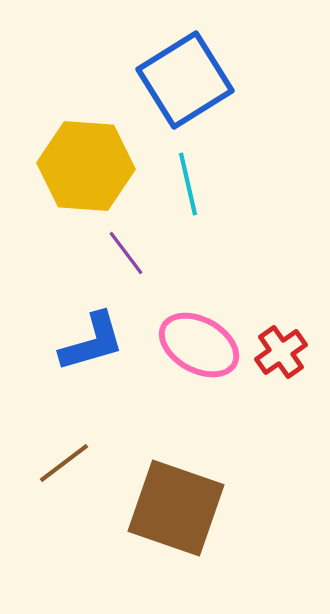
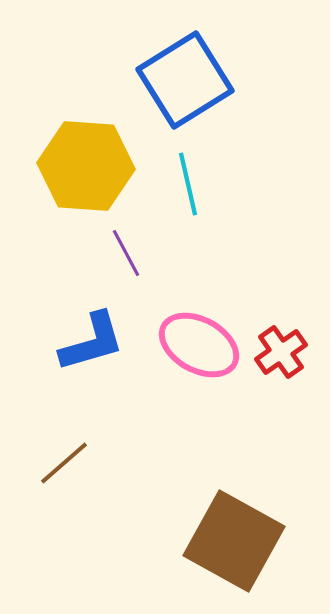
purple line: rotated 9 degrees clockwise
brown line: rotated 4 degrees counterclockwise
brown square: moved 58 px right, 33 px down; rotated 10 degrees clockwise
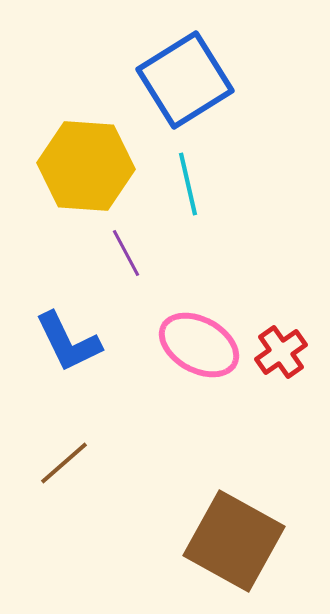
blue L-shape: moved 24 px left; rotated 80 degrees clockwise
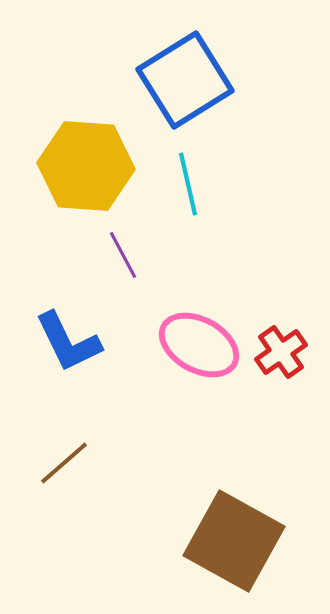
purple line: moved 3 px left, 2 px down
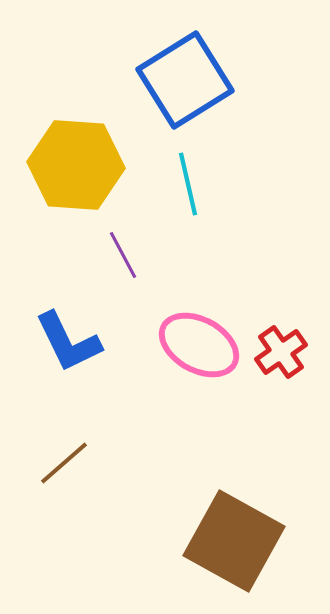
yellow hexagon: moved 10 px left, 1 px up
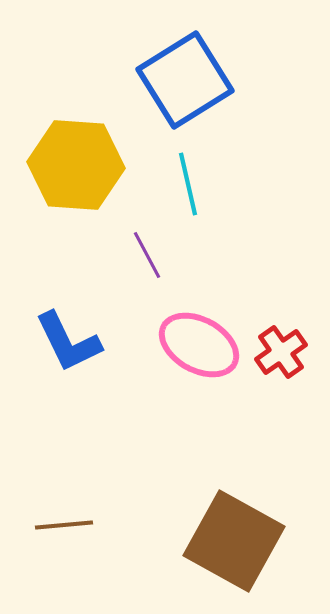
purple line: moved 24 px right
brown line: moved 62 px down; rotated 36 degrees clockwise
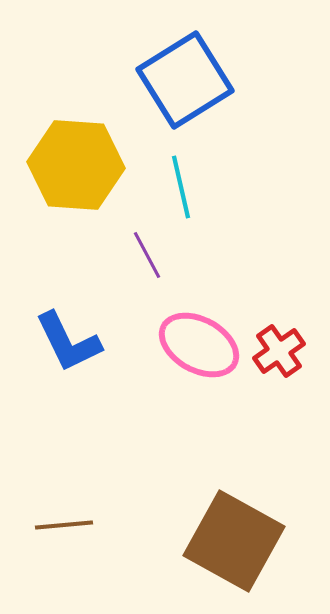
cyan line: moved 7 px left, 3 px down
red cross: moved 2 px left, 1 px up
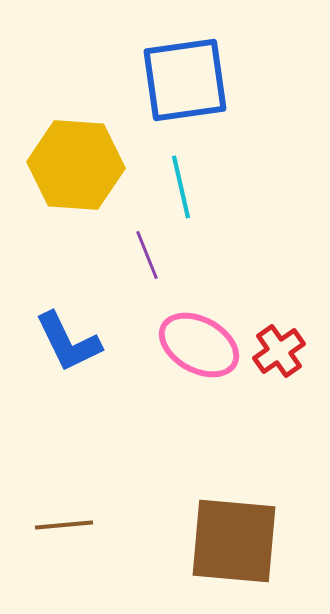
blue square: rotated 24 degrees clockwise
purple line: rotated 6 degrees clockwise
brown square: rotated 24 degrees counterclockwise
